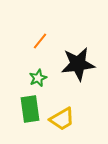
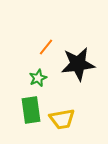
orange line: moved 6 px right, 6 px down
green rectangle: moved 1 px right, 1 px down
yellow trapezoid: rotated 20 degrees clockwise
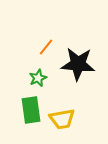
black star: rotated 12 degrees clockwise
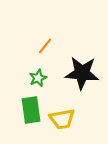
orange line: moved 1 px left, 1 px up
black star: moved 4 px right, 9 px down
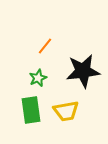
black star: moved 1 px right, 2 px up; rotated 12 degrees counterclockwise
yellow trapezoid: moved 4 px right, 8 px up
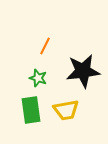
orange line: rotated 12 degrees counterclockwise
green star: rotated 30 degrees counterclockwise
yellow trapezoid: moved 1 px up
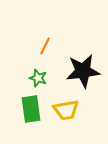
green rectangle: moved 1 px up
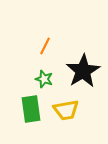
black star: rotated 24 degrees counterclockwise
green star: moved 6 px right, 1 px down
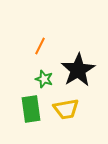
orange line: moved 5 px left
black star: moved 5 px left, 1 px up
yellow trapezoid: moved 1 px up
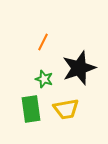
orange line: moved 3 px right, 4 px up
black star: moved 1 px right, 2 px up; rotated 12 degrees clockwise
